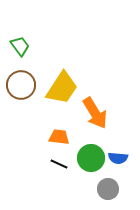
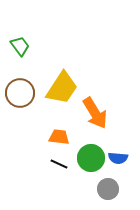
brown circle: moved 1 px left, 8 px down
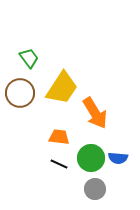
green trapezoid: moved 9 px right, 12 px down
gray circle: moved 13 px left
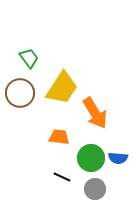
black line: moved 3 px right, 13 px down
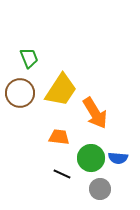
green trapezoid: rotated 15 degrees clockwise
yellow trapezoid: moved 1 px left, 2 px down
black line: moved 3 px up
gray circle: moved 5 px right
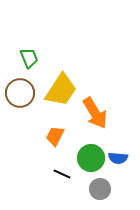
orange trapezoid: moved 4 px left, 1 px up; rotated 70 degrees counterclockwise
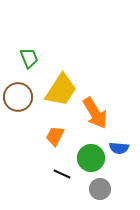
brown circle: moved 2 px left, 4 px down
blue semicircle: moved 1 px right, 10 px up
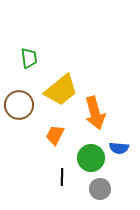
green trapezoid: rotated 15 degrees clockwise
yellow trapezoid: rotated 18 degrees clockwise
brown circle: moved 1 px right, 8 px down
orange arrow: rotated 16 degrees clockwise
orange trapezoid: moved 1 px up
black line: moved 3 px down; rotated 66 degrees clockwise
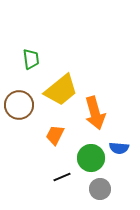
green trapezoid: moved 2 px right, 1 px down
black line: rotated 66 degrees clockwise
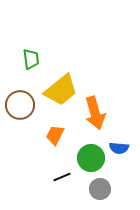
brown circle: moved 1 px right
